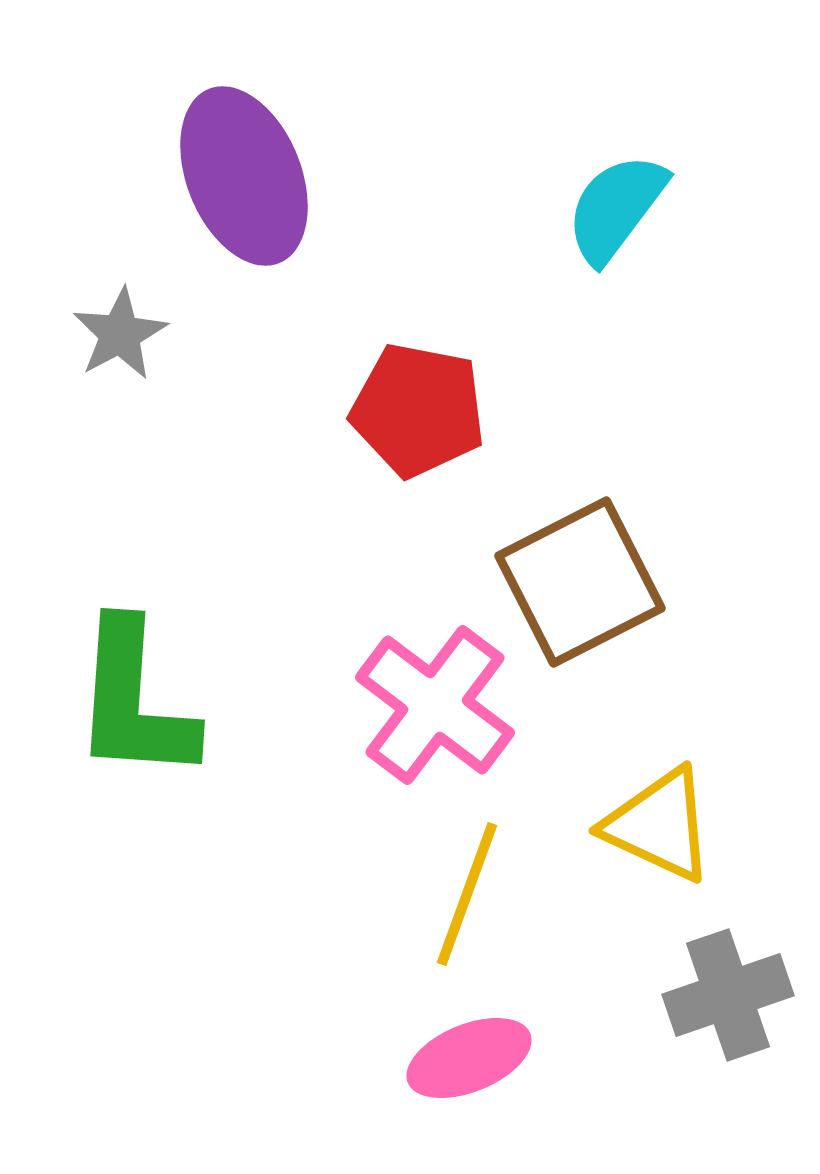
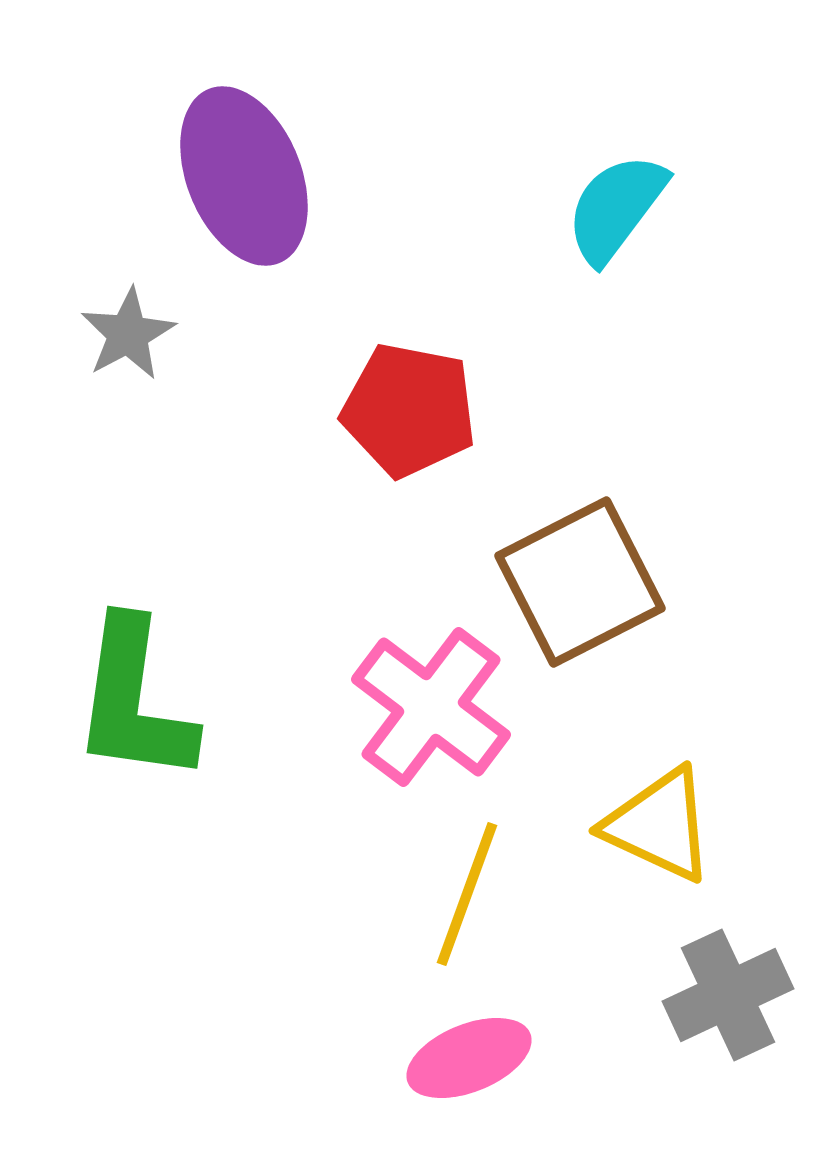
gray star: moved 8 px right
red pentagon: moved 9 px left
green L-shape: rotated 4 degrees clockwise
pink cross: moved 4 px left, 2 px down
gray cross: rotated 6 degrees counterclockwise
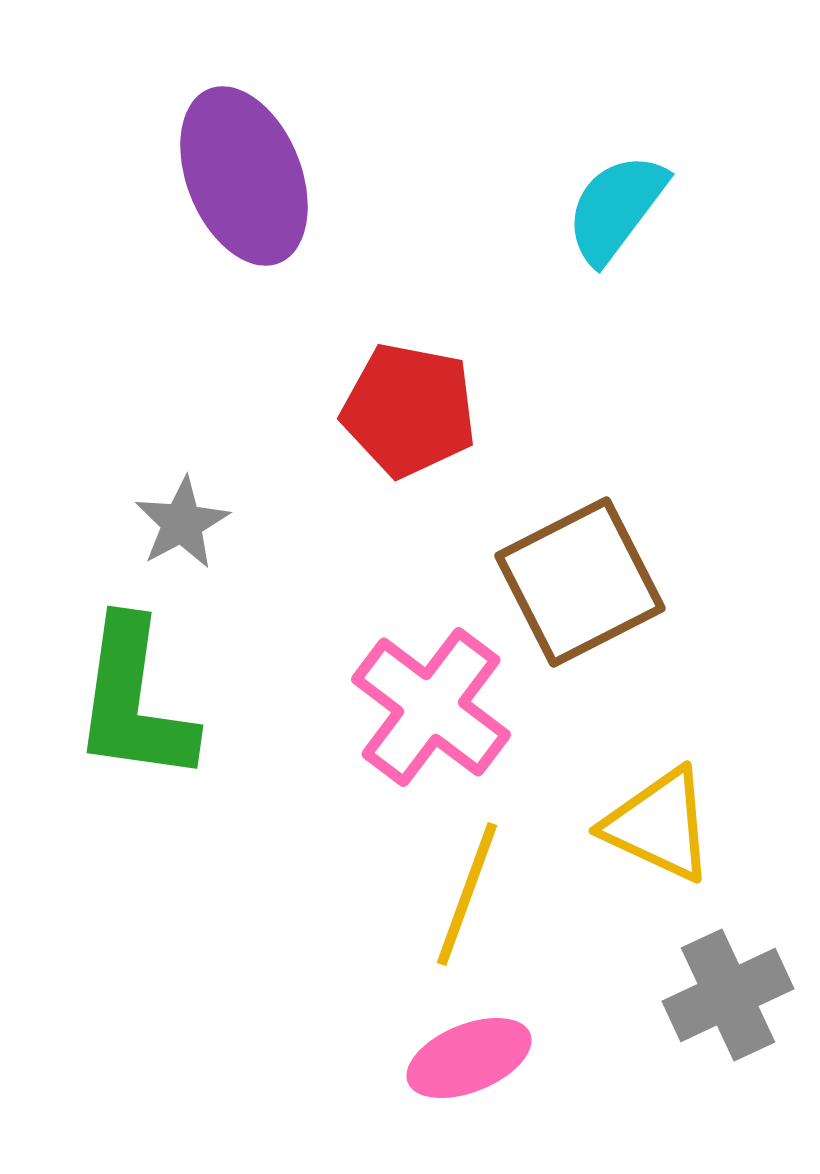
gray star: moved 54 px right, 189 px down
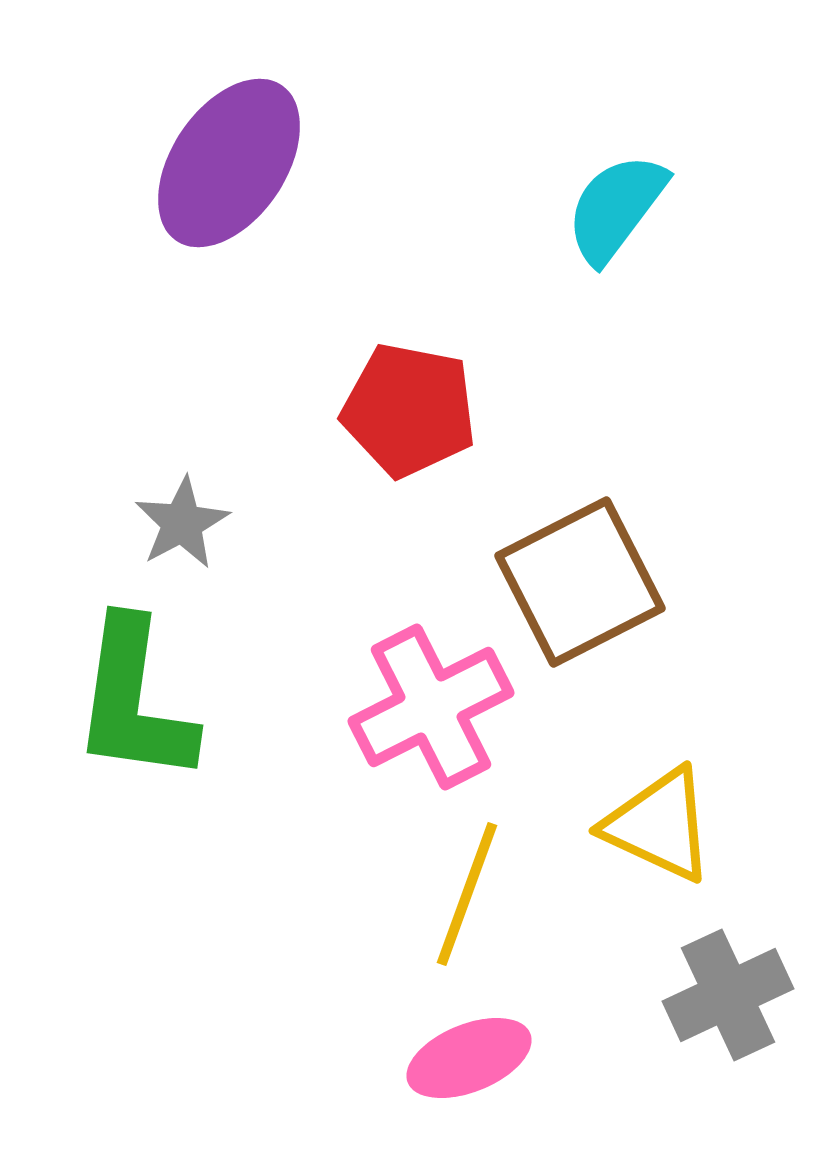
purple ellipse: moved 15 px left, 13 px up; rotated 56 degrees clockwise
pink cross: rotated 26 degrees clockwise
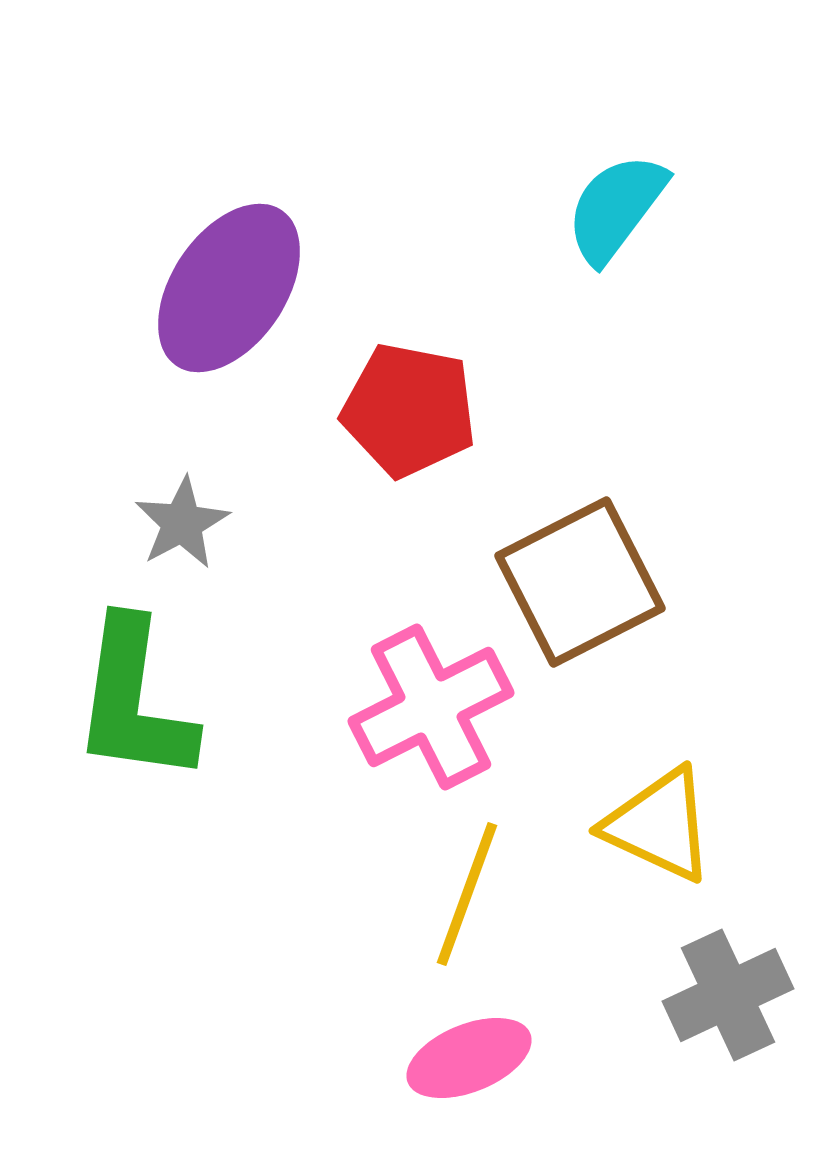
purple ellipse: moved 125 px down
